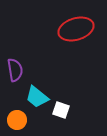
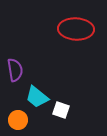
red ellipse: rotated 20 degrees clockwise
orange circle: moved 1 px right
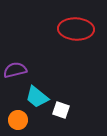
purple semicircle: rotated 95 degrees counterclockwise
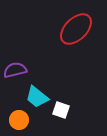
red ellipse: rotated 48 degrees counterclockwise
orange circle: moved 1 px right
